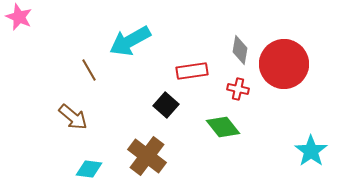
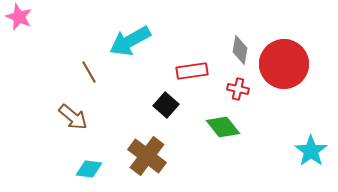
brown line: moved 2 px down
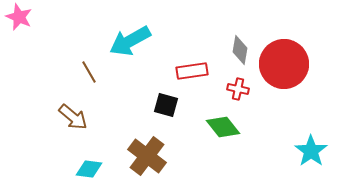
black square: rotated 25 degrees counterclockwise
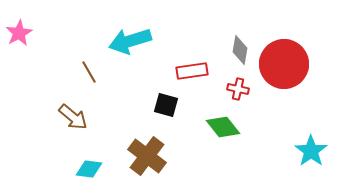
pink star: moved 16 px down; rotated 20 degrees clockwise
cyan arrow: rotated 12 degrees clockwise
